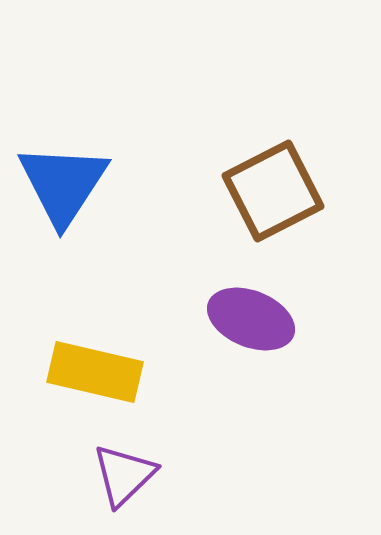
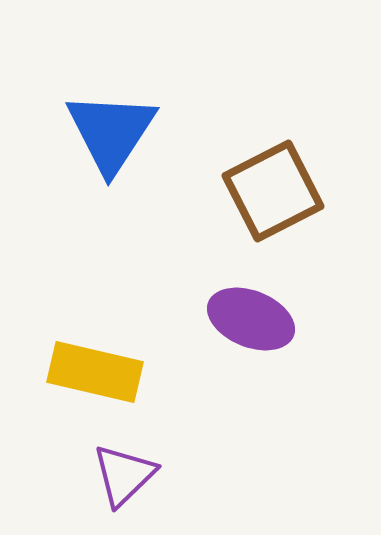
blue triangle: moved 48 px right, 52 px up
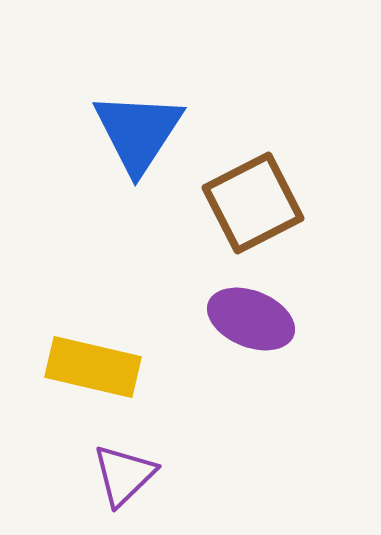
blue triangle: moved 27 px right
brown square: moved 20 px left, 12 px down
yellow rectangle: moved 2 px left, 5 px up
